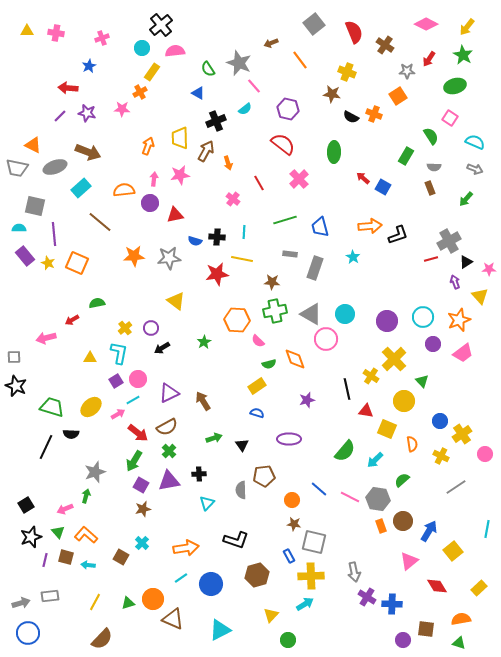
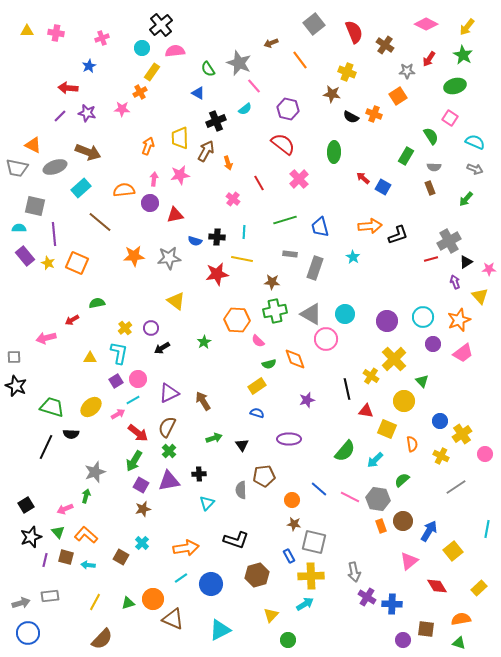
brown semicircle at (167, 427): rotated 145 degrees clockwise
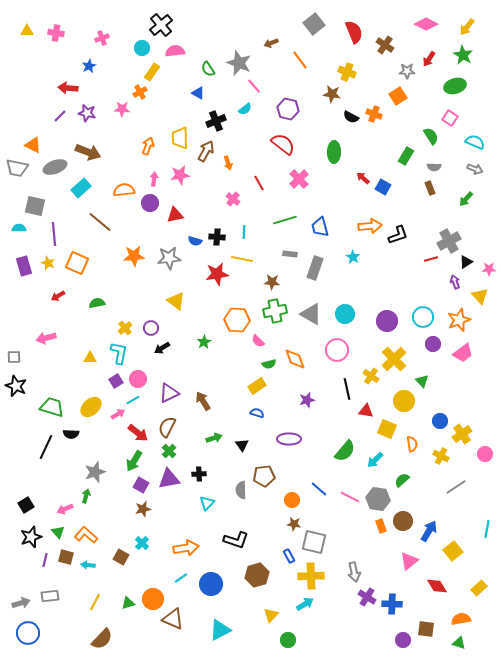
purple rectangle at (25, 256): moved 1 px left, 10 px down; rotated 24 degrees clockwise
red arrow at (72, 320): moved 14 px left, 24 px up
pink circle at (326, 339): moved 11 px right, 11 px down
purple triangle at (169, 481): moved 2 px up
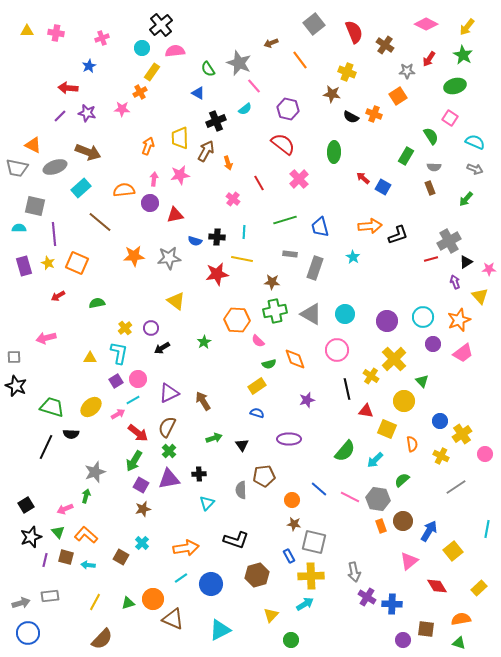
green circle at (288, 640): moved 3 px right
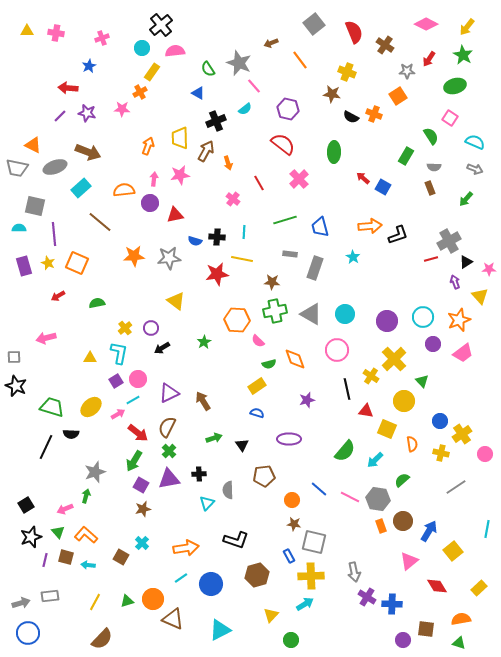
yellow cross at (441, 456): moved 3 px up; rotated 14 degrees counterclockwise
gray semicircle at (241, 490): moved 13 px left
green triangle at (128, 603): moved 1 px left, 2 px up
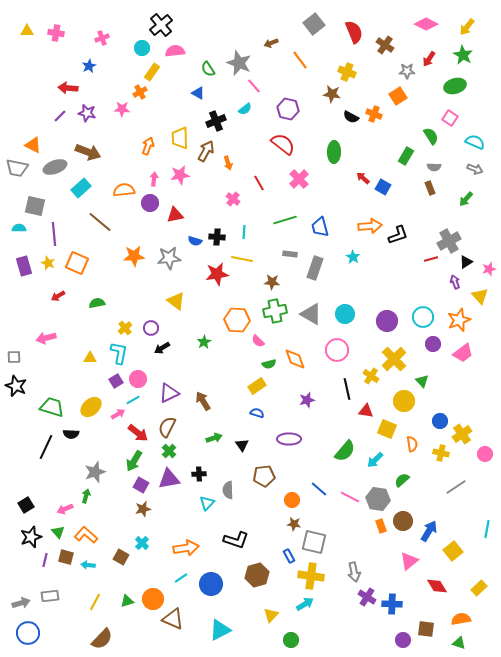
pink star at (489, 269): rotated 16 degrees counterclockwise
yellow cross at (311, 576): rotated 10 degrees clockwise
